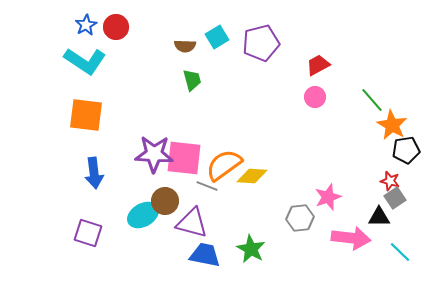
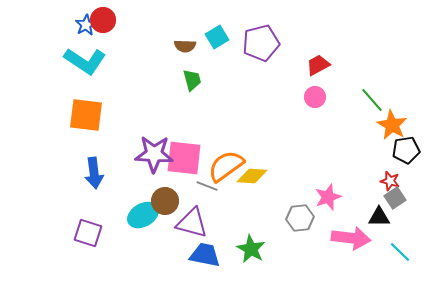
red circle: moved 13 px left, 7 px up
orange semicircle: moved 2 px right, 1 px down
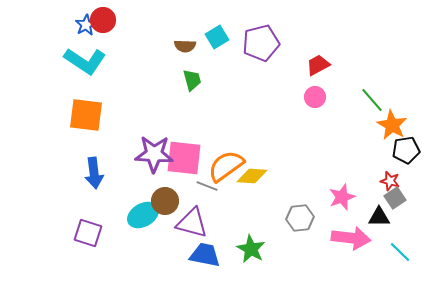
pink star: moved 14 px right
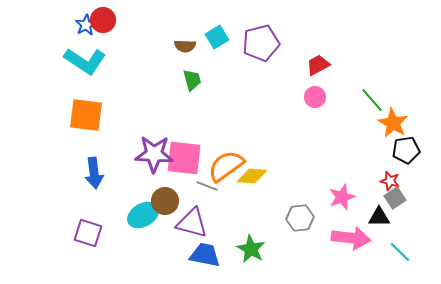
orange star: moved 1 px right, 2 px up
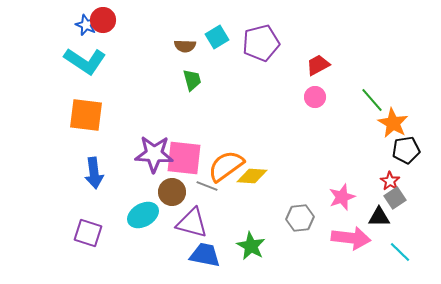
blue star: rotated 20 degrees counterclockwise
red star: rotated 18 degrees clockwise
brown circle: moved 7 px right, 9 px up
green star: moved 3 px up
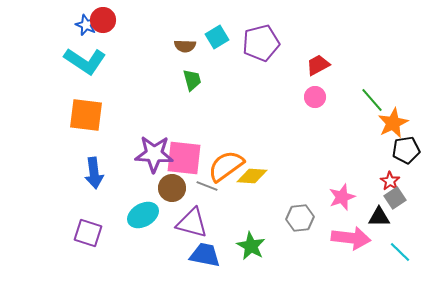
orange star: rotated 16 degrees clockwise
brown circle: moved 4 px up
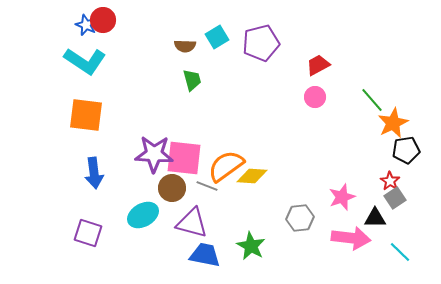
black triangle: moved 4 px left, 1 px down
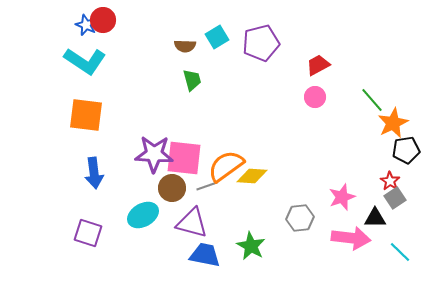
gray line: rotated 40 degrees counterclockwise
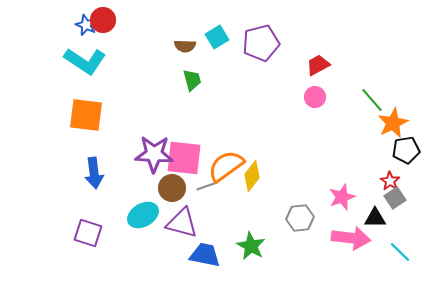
yellow diamond: rotated 56 degrees counterclockwise
purple triangle: moved 10 px left
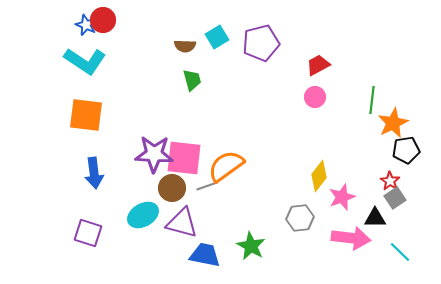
green line: rotated 48 degrees clockwise
yellow diamond: moved 67 px right
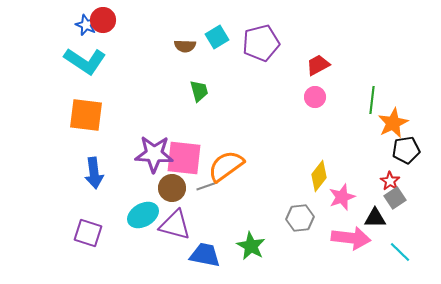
green trapezoid: moved 7 px right, 11 px down
purple triangle: moved 7 px left, 2 px down
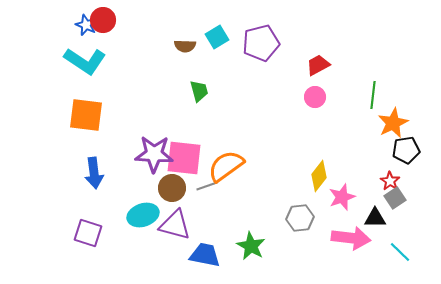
green line: moved 1 px right, 5 px up
cyan ellipse: rotated 12 degrees clockwise
